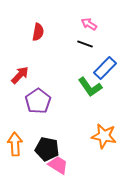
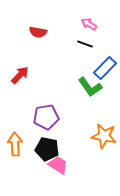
red semicircle: rotated 90 degrees clockwise
purple pentagon: moved 8 px right, 16 px down; rotated 25 degrees clockwise
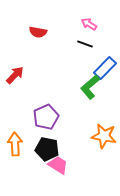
red arrow: moved 5 px left
green L-shape: rotated 85 degrees clockwise
purple pentagon: rotated 15 degrees counterclockwise
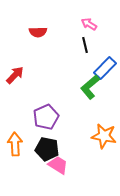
red semicircle: rotated 12 degrees counterclockwise
black line: moved 1 px down; rotated 56 degrees clockwise
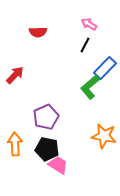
black line: rotated 42 degrees clockwise
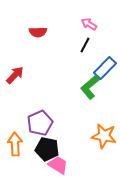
purple pentagon: moved 6 px left, 6 px down
